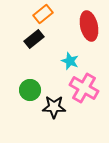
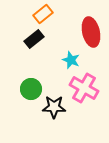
red ellipse: moved 2 px right, 6 px down
cyan star: moved 1 px right, 1 px up
green circle: moved 1 px right, 1 px up
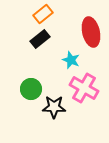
black rectangle: moved 6 px right
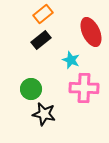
red ellipse: rotated 12 degrees counterclockwise
black rectangle: moved 1 px right, 1 px down
pink cross: rotated 28 degrees counterclockwise
black star: moved 10 px left, 7 px down; rotated 10 degrees clockwise
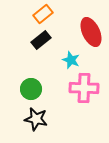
black star: moved 8 px left, 5 px down
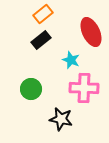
black star: moved 25 px right
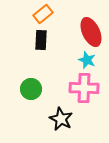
black rectangle: rotated 48 degrees counterclockwise
cyan star: moved 16 px right
black star: rotated 15 degrees clockwise
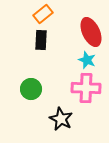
pink cross: moved 2 px right
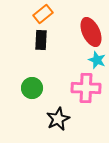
cyan star: moved 10 px right
green circle: moved 1 px right, 1 px up
black star: moved 3 px left; rotated 20 degrees clockwise
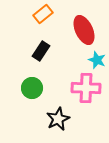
red ellipse: moved 7 px left, 2 px up
black rectangle: moved 11 px down; rotated 30 degrees clockwise
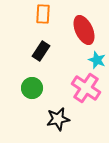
orange rectangle: rotated 48 degrees counterclockwise
pink cross: rotated 32 degrees clockwise
black star: rotated 15 degrees clockwise
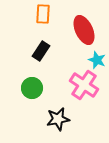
pink cross: moved 2 px left, 3 px up
